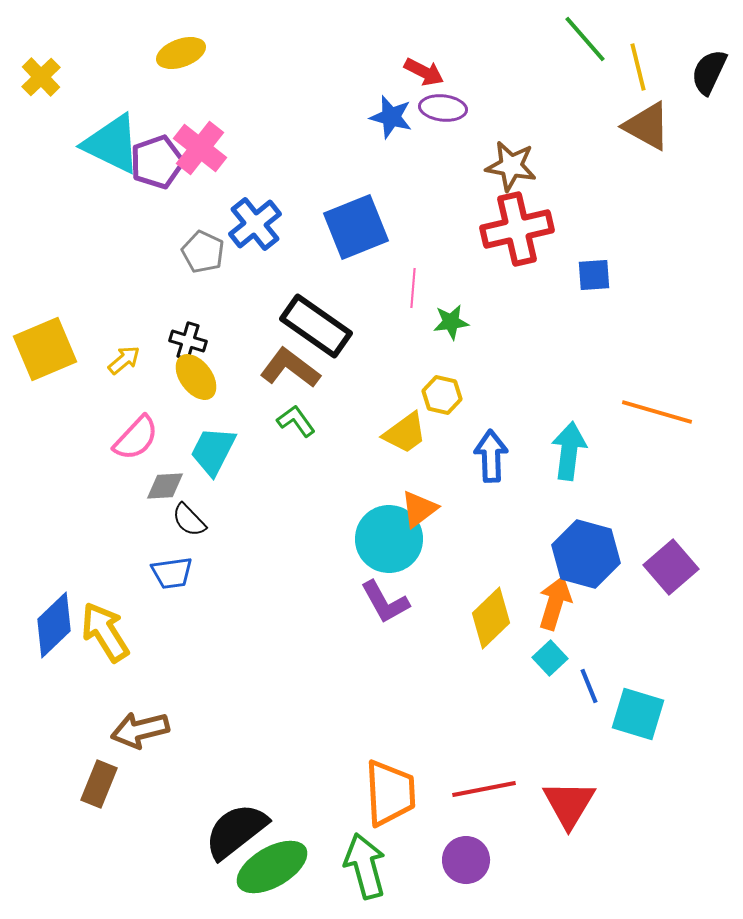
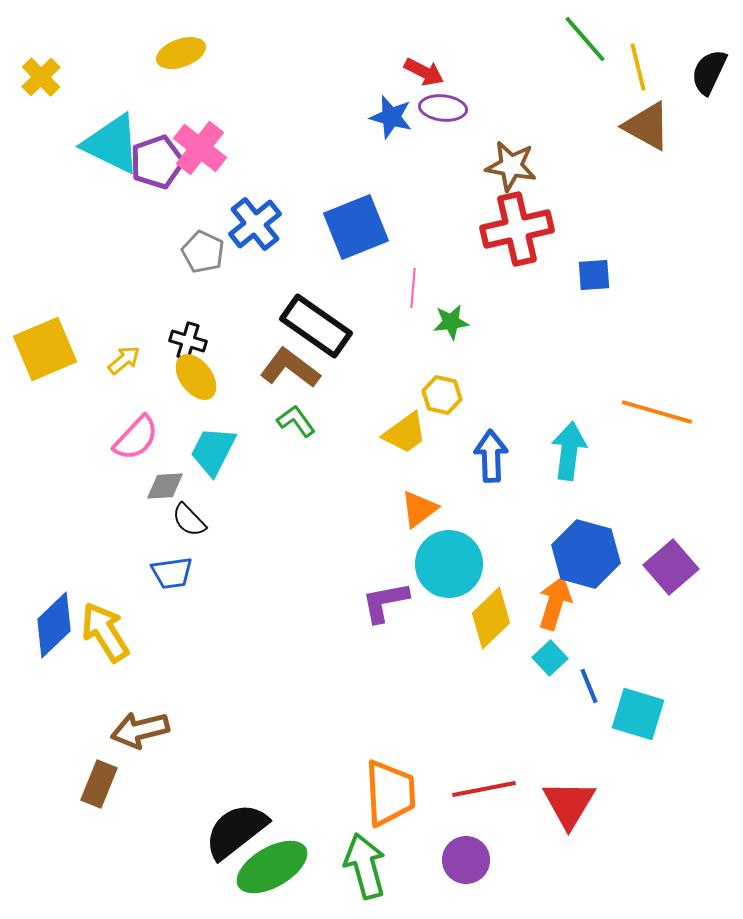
cyan circle at (389, 539): moved 60 px right, 25 px down
purple L-shape at (385, 602): rotated 108 degrees clockwise
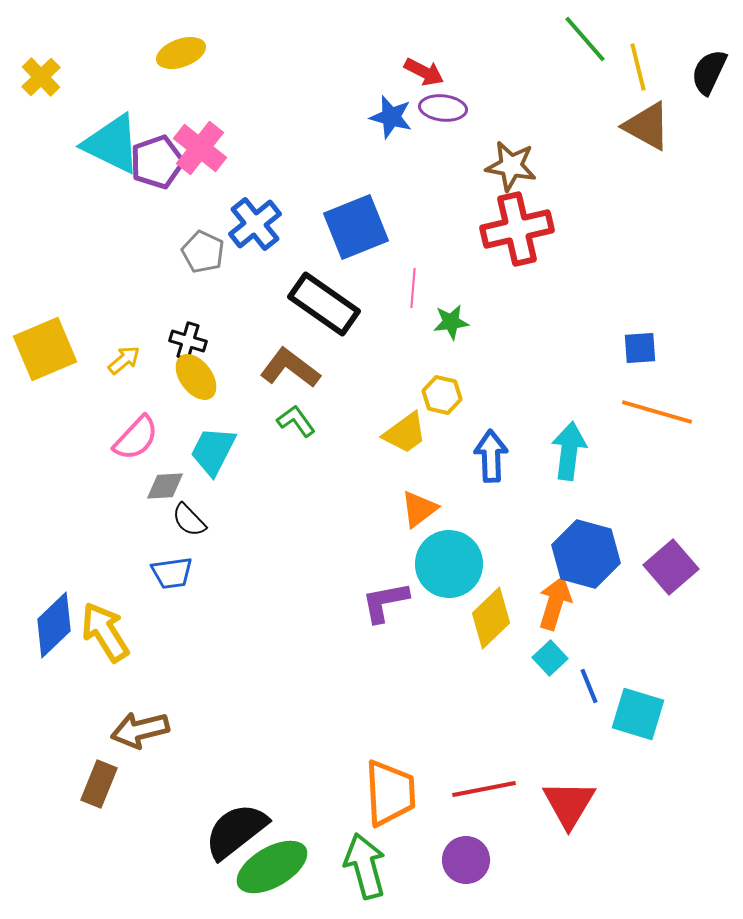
blue square at (594, 275): moved 46 px right, 73 px down
black rectangle at (316, 326): moved 8 px right, 22 px up
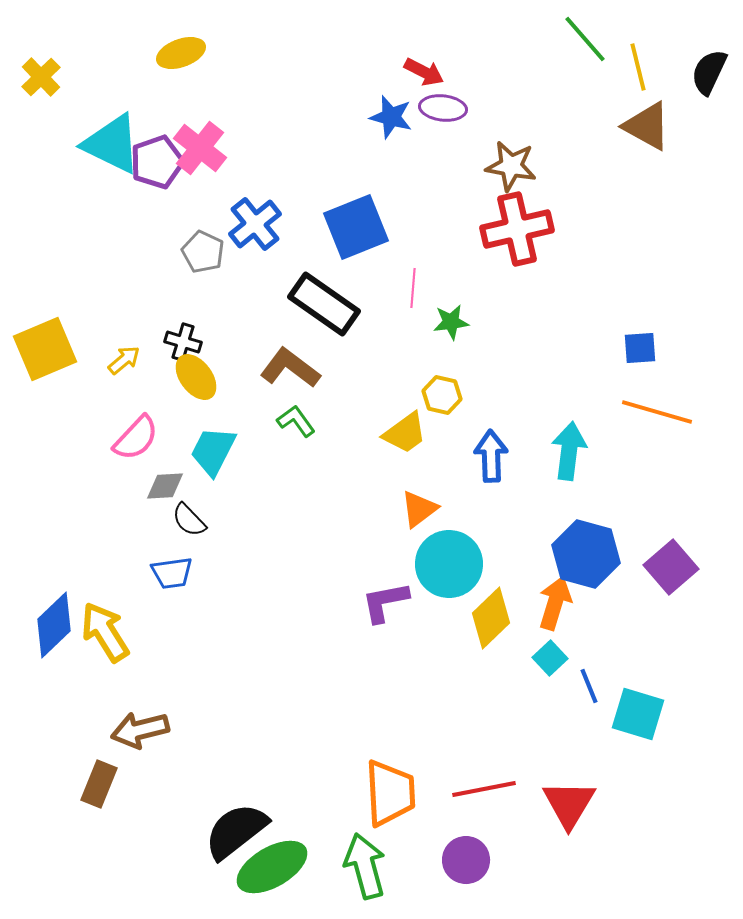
black cross at (188, 341): moved 5 px left, 1 px down
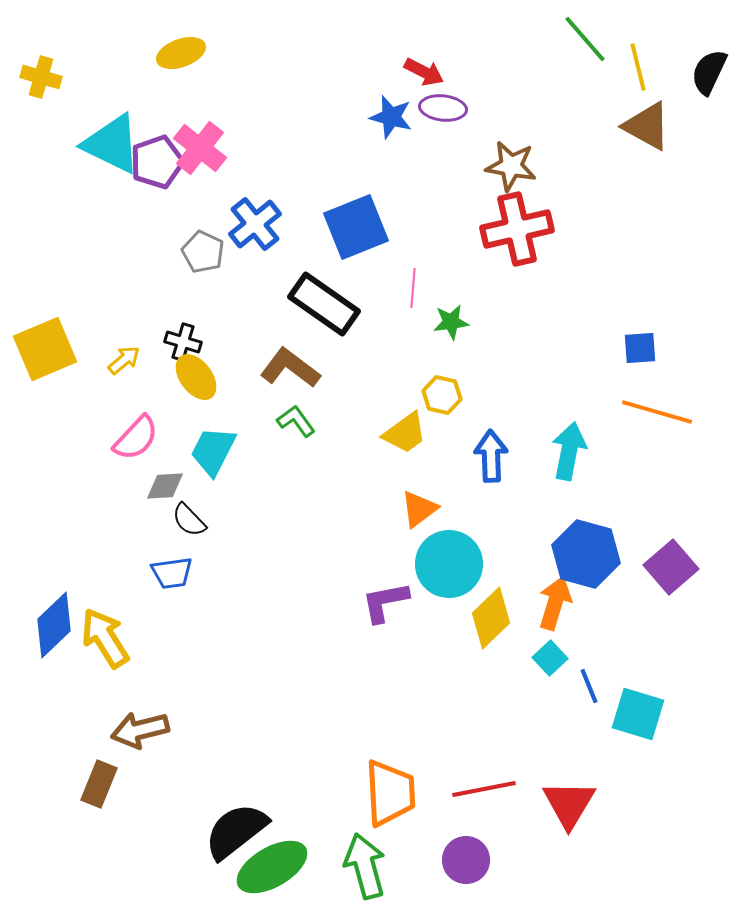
yellow cross at (41, 77): rotated 30 degrees counterclockwise
cyan arrow at (569, 451): rotated 4 degrees clockwise
yellow arrow at (105, 632): moved 6 px down
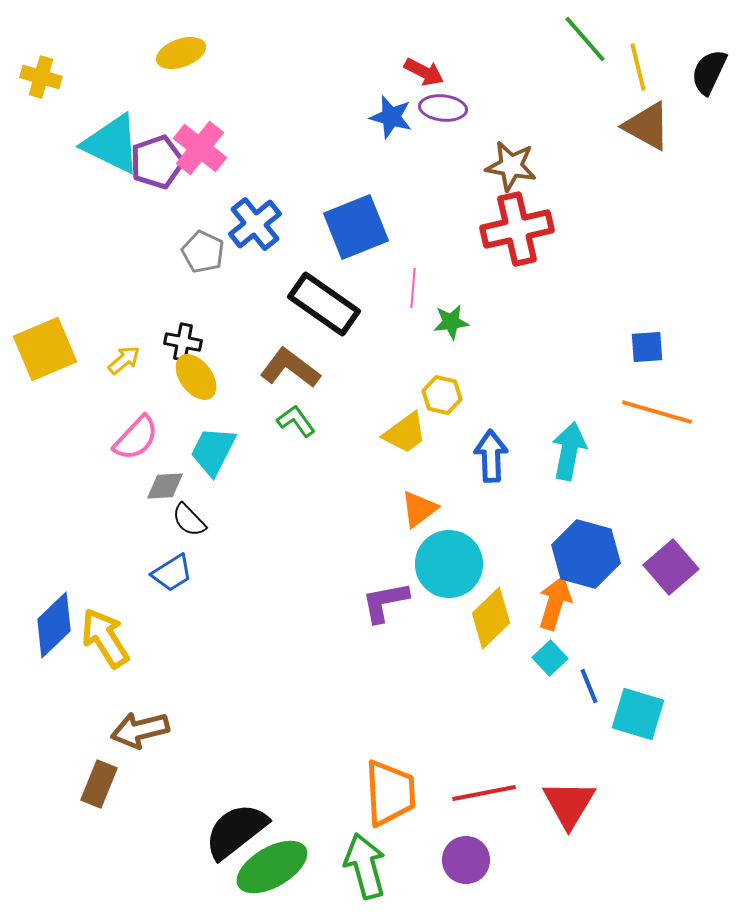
black cross at (183, 342): rotated 6 degrees counterclockwise
blue square at (640, 348): moved 7 px right, 1 px up
blue trapezoid at (172, 573): rotated 24 degrees counterclockwise
red line at (484, 789): moved 4 px down
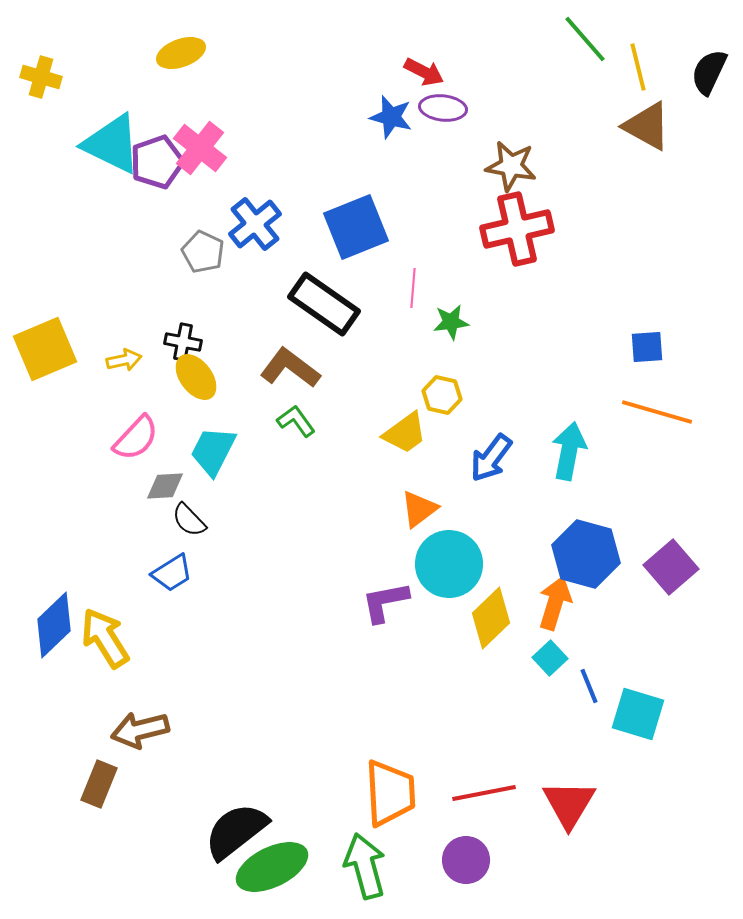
yellow arrow at (124, 360): rotated 28 degrees clockwise
blue arrow at (491, 456): moved 2 px down; rotated 141 degrees counterclockwise
green ellipse at (272, 867): rotated 4 degrees clockwise
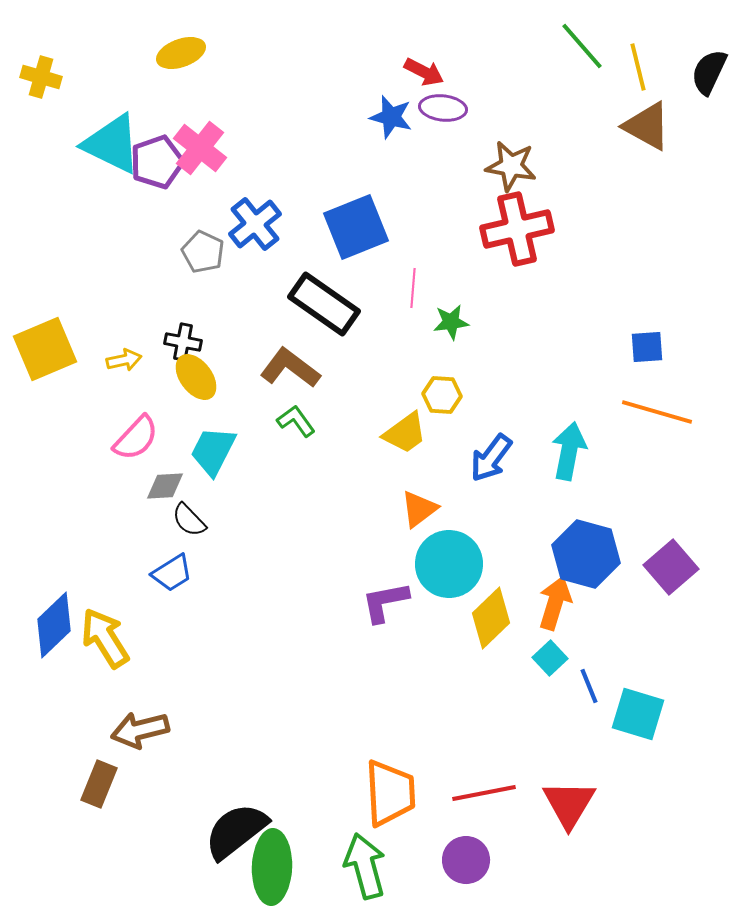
green line at (585, 39): moved 3 px left, 7 px down
yellow hexagon at (442, 395): rotated 9 degrees counterclockwise
green ellipse at (272, 867): rotated 62 degrees counterclockwise
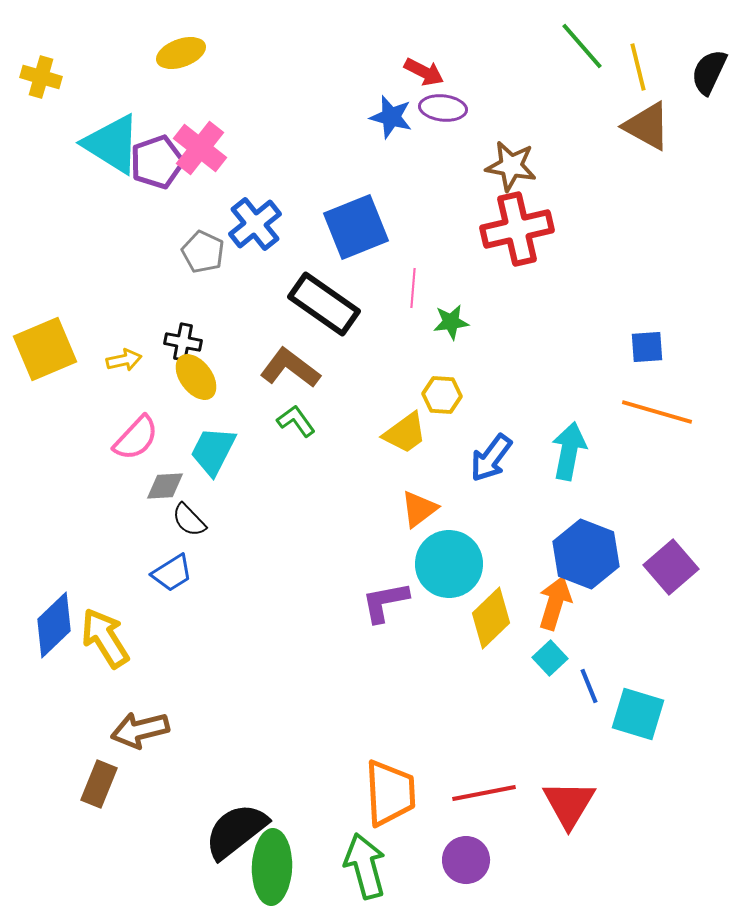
cyan triangle at (112, 144): rotated 6 degrees clockwise
blue hexagon at (586, 554): rotated 6 degrees clockwise
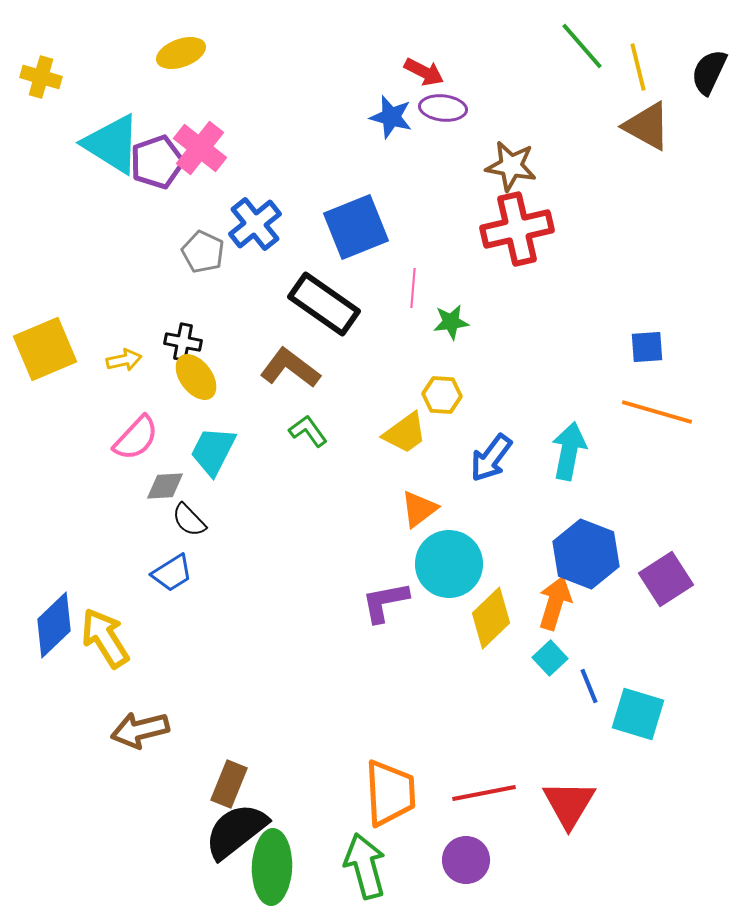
green L-shape at (296, 421): moved 12 px right, 10 px down
purple square at (671, 567): moved 5 px left, 12 px down; rotated 8 degrees clockwise
brown rectangle at (99, 784): moved 130 px right
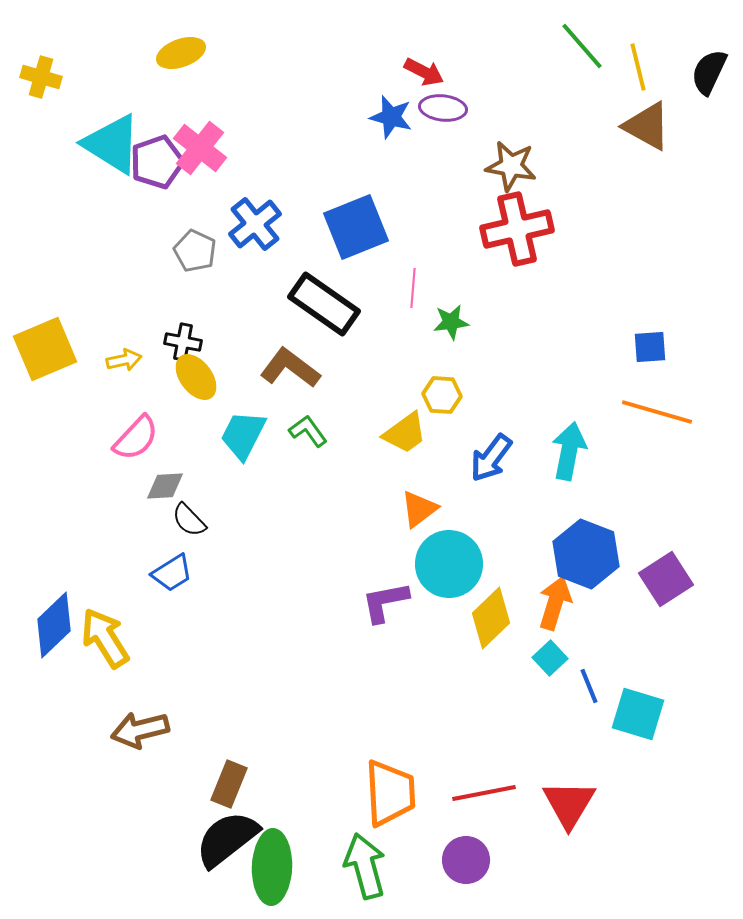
gray pentagon at (203, 252): moved 8 px left, 1 px up
blue square at (647, 347): moved 3 px right
cyan trapezoid at (213, 451): moved 30 px right, 16 px up
black semicircle at (236, 831): moved 9 px left, 8 px down
